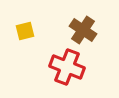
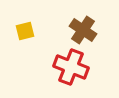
red cross: moved 4 px right
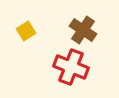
yellow square: moved 1 px right; rotated 18 degrees counterclockwise
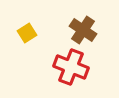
yellow square: moved 1 px right, 2 px down
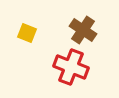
yellow square: rotated 36 degrees counterclockwise
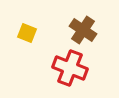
red cross: moved 1 px left, 1 px down
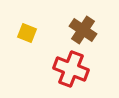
red cross: moved 1 px right, 1 px down
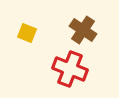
red cross: moved 1 px left
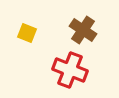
red cross: moved 1 px down
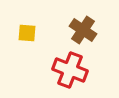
yellow square: rotated 18 degrees counterclockwise
